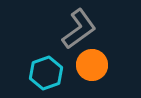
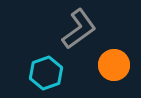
orange circle: moved 22 px right
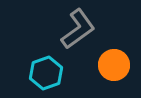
gray L-shape: moved 1 px left
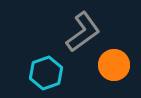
gray L-shape: moved 5 px right, 3 px down
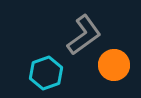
gray L-shape: moved 1 px right, 3 px down
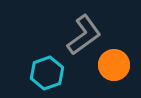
cyan hexagon: moved 1 px right
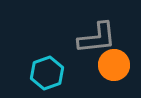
gray L-shape: moved 13 px right, 3 px down; rotated 30 degrees clockwise
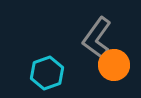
gray L-shape: rotated 132 degrees clockwise
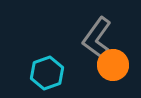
orange circle: moved 1 px left
